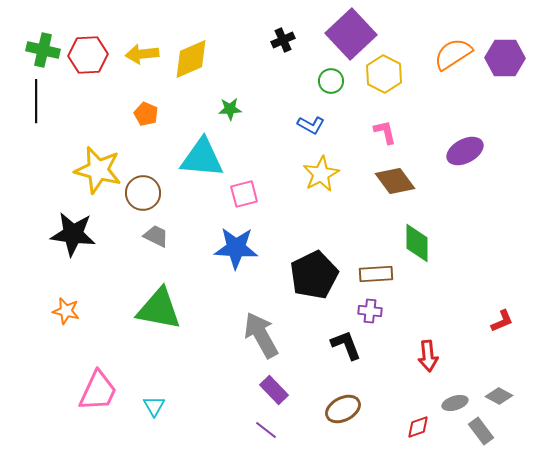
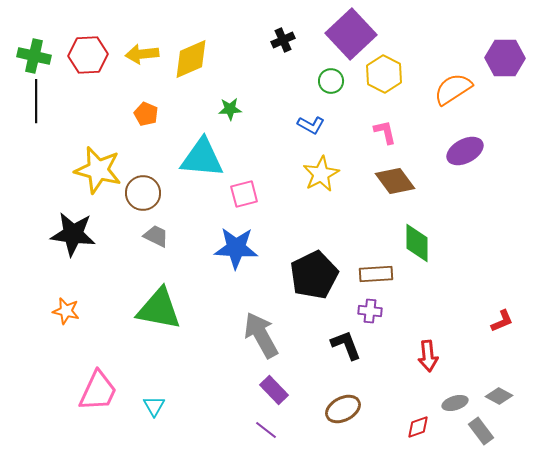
green cross at (43, 50): moved 9 px left, 6 px down
orange semicircle at (453, 54): moved 35 px down
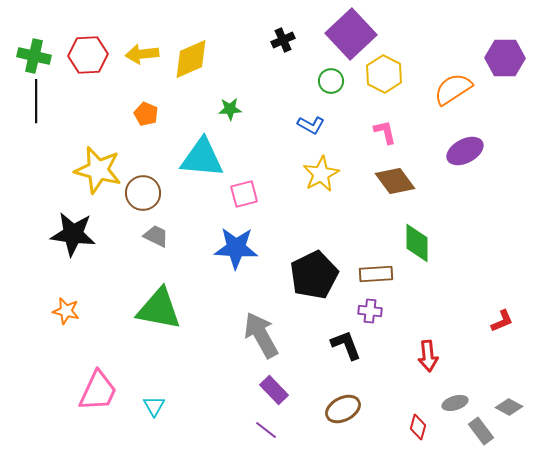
gray diamond at (499, 396): moved 10 px right, 11 px down
red diamond at (418, 427): rotated 55 degrees counterclockwise
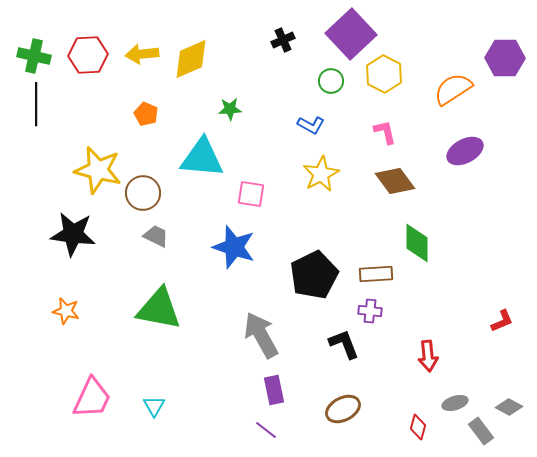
black line at (36, 101): moved 3 px down
pink square at (244, 194): moved 7 px right; rotated 24 degrees clockwise
blue star at (236, 248): moved 2 px left, 1 px up; rotated 15 degrees clockwise
black L-shape at (346, 345): moved 2 px left, 1 px up
purple rectangle at (274, 390): rotated 32 degrees clockwise
pink trapezoid at (98, 391): moved 6 px left, 7 px down
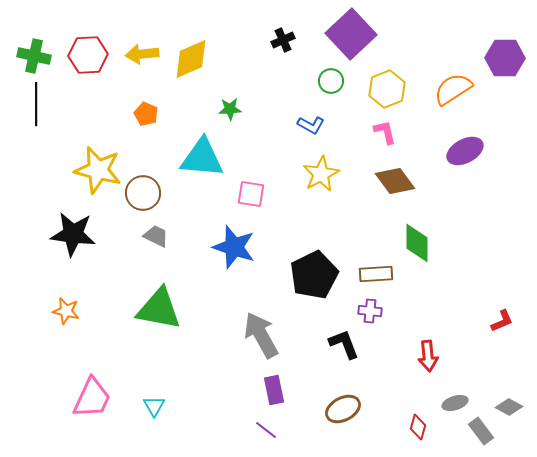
yellow hexagon at (384, 74): moved 3 px right, 15 px down; rotated 12 degrees clockwise
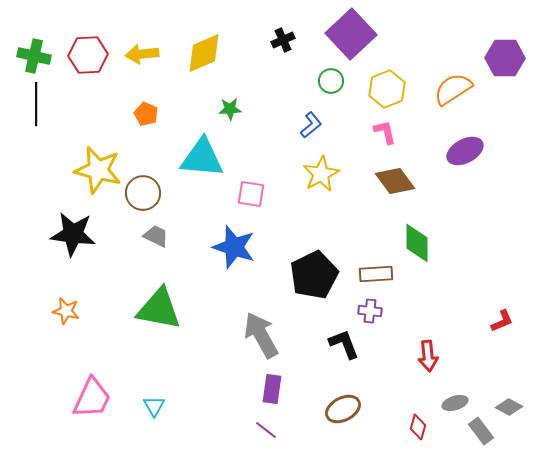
yellow diamond at (191, 59): moved 13 px right, 6 px up
blue L-shape at (311, 125): rotated 68 degrees counterclockwise
purple rectangle at (274, 390): moved 2 px left, 1 px up; rotated 20 degrees clockwise
